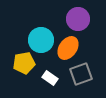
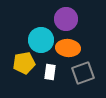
purple circle: moved 12 px left
orange ellipse: rotated 60 degrees clockwise
gray square: moved 2 px right, 1 px up
white rectangle: moved 6 px up; rotated 63 degrees clockwise
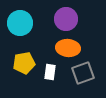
cyan circle: moved 21 px left, 17 px up
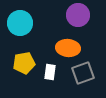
purple circle: moved 12 px right, 4 px up
